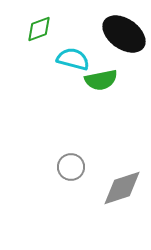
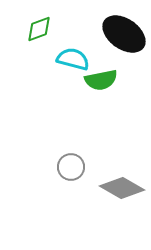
gray diamond: rotated 48 degrees clockwise
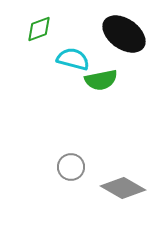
gray diamond: moved 1 px right
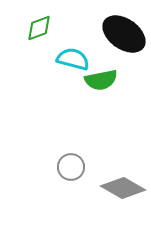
green diamond: moved 1 px up
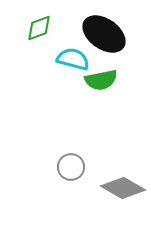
black ellipse: moved 20 px left
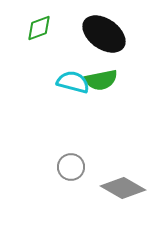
cyan semicircle: moved 23 px down
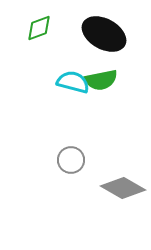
black ellipse: rotated 6 degrees counterclockwise
gray circle: moved 7 px up
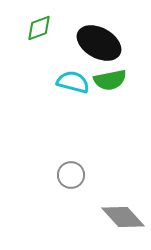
black ellipse: moved 5 px left, 9 px down
green semicircle: moved 9 px right
gray circle: moved 15 px down
gray diamond: moved 29 px down; rotated 18 degrees clockwise
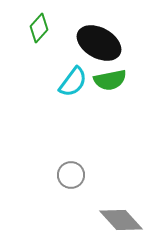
green diamond: rotated 28 degrees counterclockwise
cyan semicircle: rotated 112 degrees clockwise
gray diamond: moved 2 px left, 3 px down
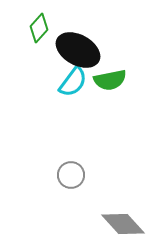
black ellipse: moved 21 px left, 7 px down
gray diamond: moved 2 px right, 4 px down
